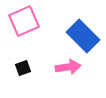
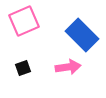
blue rectangle: moved 1 px left, 1 px up
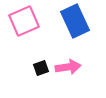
blue rectangle: moved 7 px left, 14 px up; rotated 20 degrees clockwise
black square: moved 18 px right
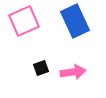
pink arrow: moved 5 px right, 5 px down
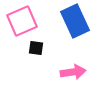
pink square: moved 2 px left
black square: moved 5 px left, 20 px up; rotated 28 degrees clockwise
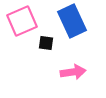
blue rectangle: moved 3 px left
black square: moved 10 px right, 5 px up
